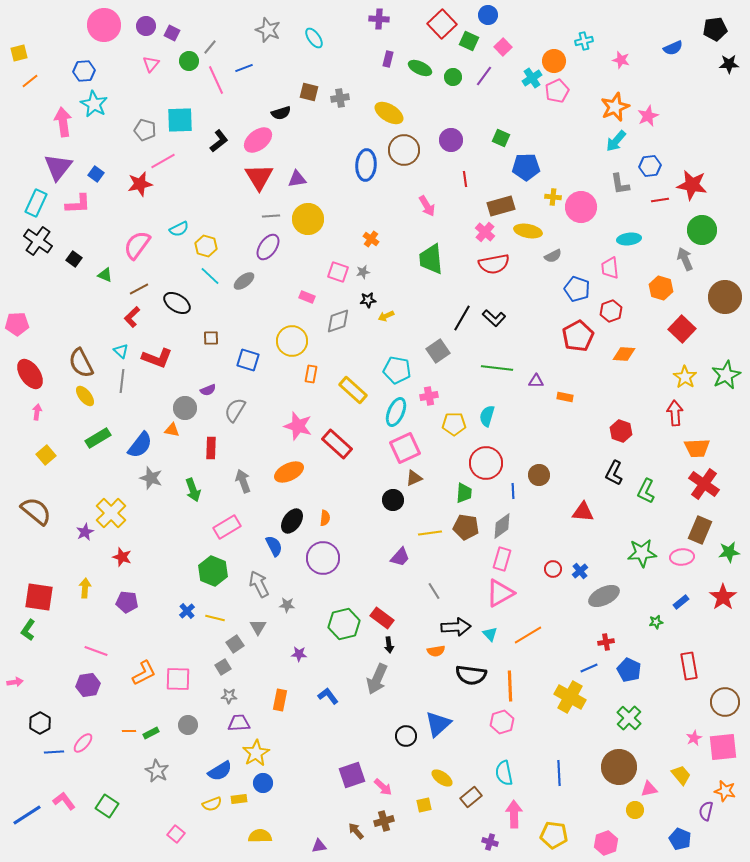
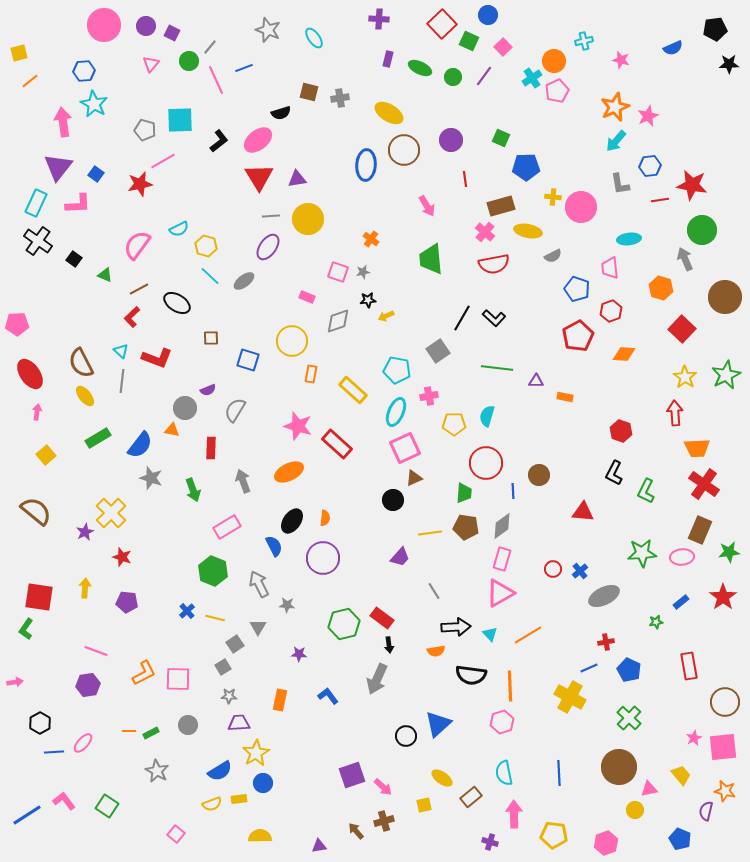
green L-shape at (28, 630): moved 2 px left, 1 px up
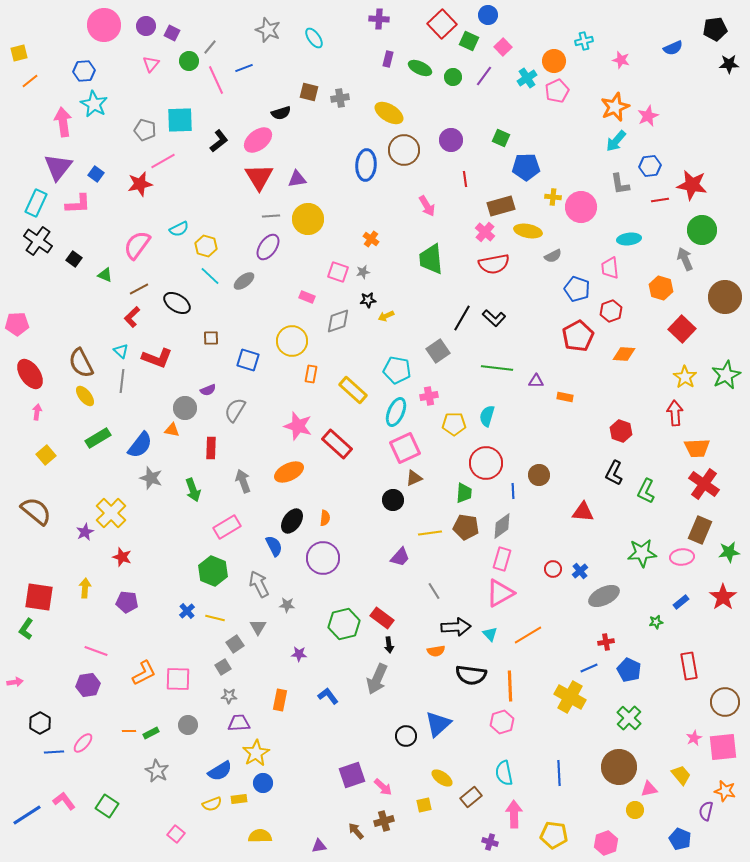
cyan cross at (532, 78): moved 5 px left
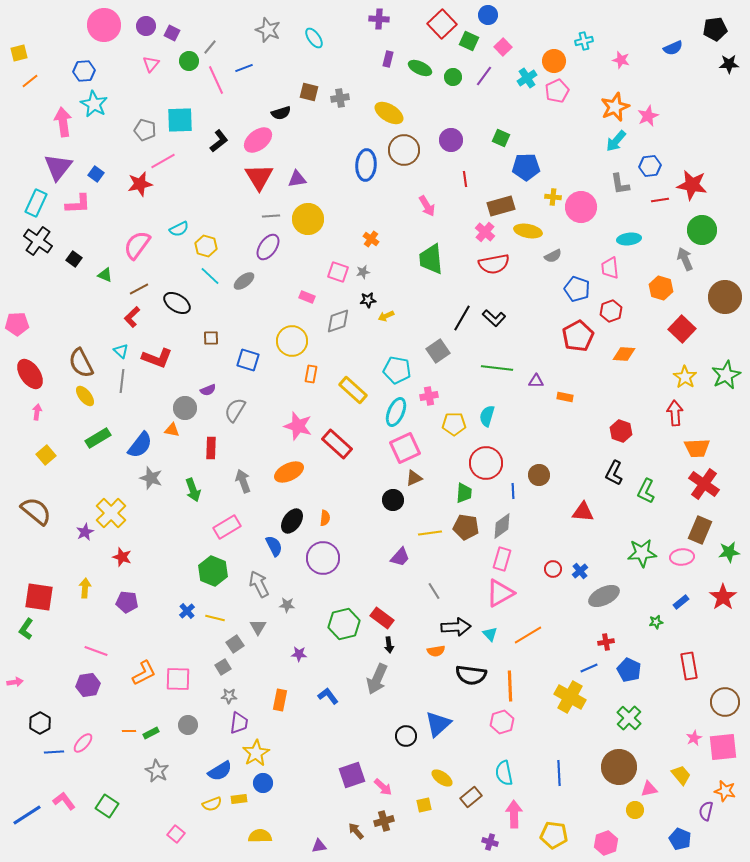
purple trapezoid at (239, 723): rotated 100 degrees clockwise
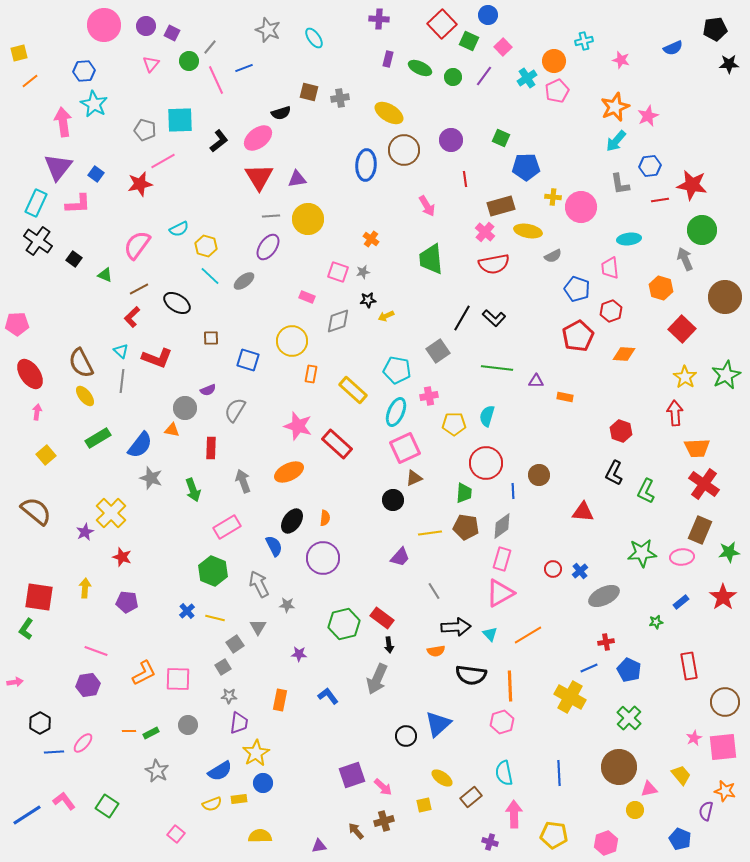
pink ellipse at (258, 140): moved 2 px up
